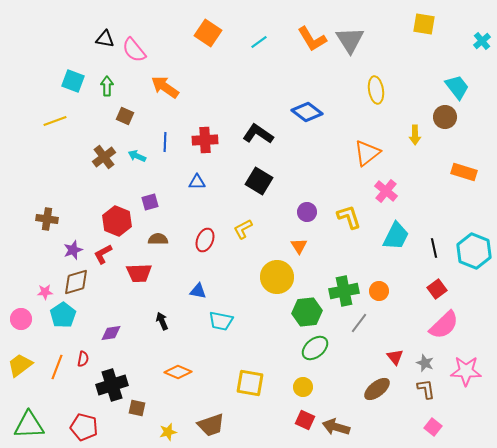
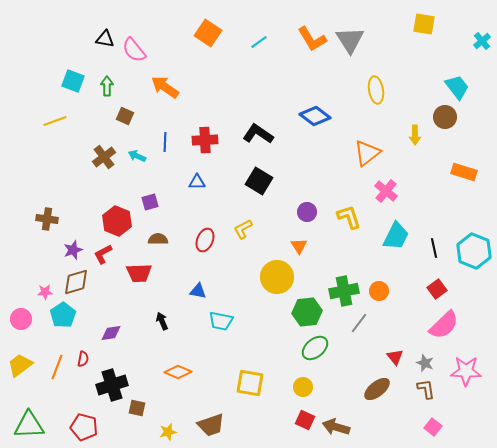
blue diamond at (307, 112): moved 8 px right, 4 px down
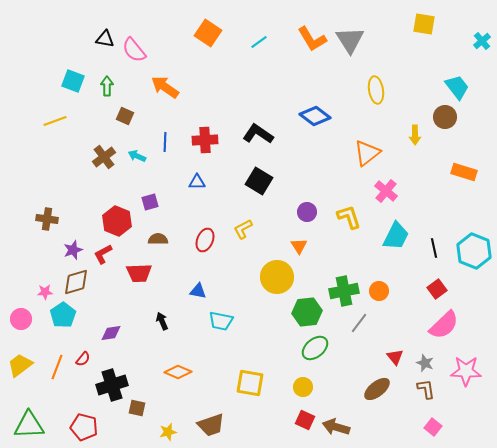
red semicircle at (83, 359): rotated 28 degrees clockwise
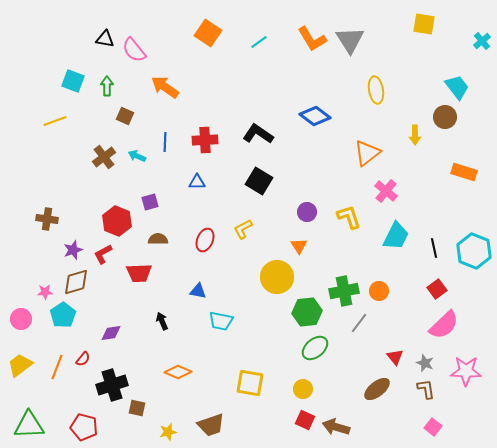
yellow circle at (303, 387): moved 2 px down
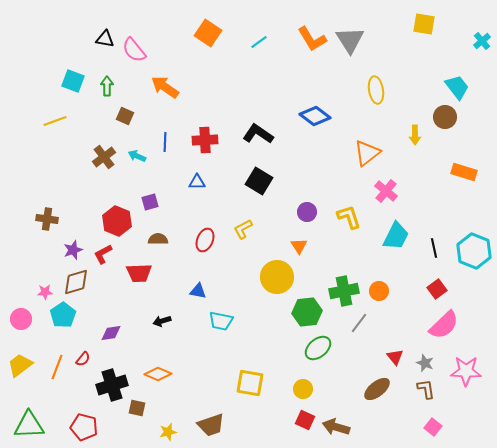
black arrow at (162, 321): rotated 84 degrees counterclockwise
green ellipse at (315, 348): moved 3 px right
orange diamond at (178, 372): moved 20 px left, 2 px down
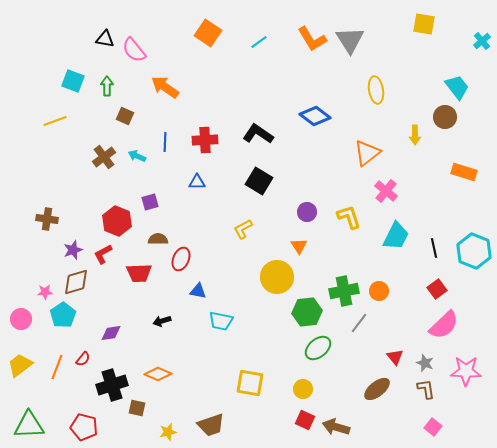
red ellipse at (205, 240): moved 24 px left, 19 px down
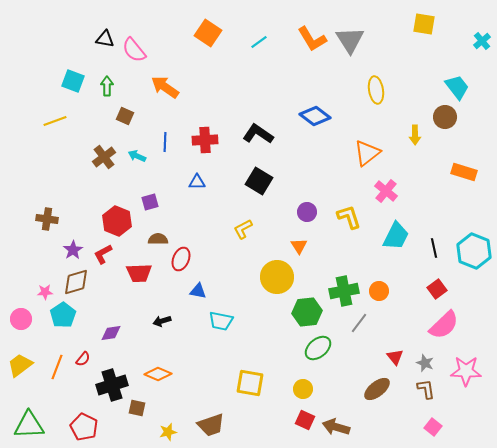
purple star at (73, 250): rotated 12 degrees counterclockwise
red pentagon at (84, 427): rotated 12 degrees clockwise
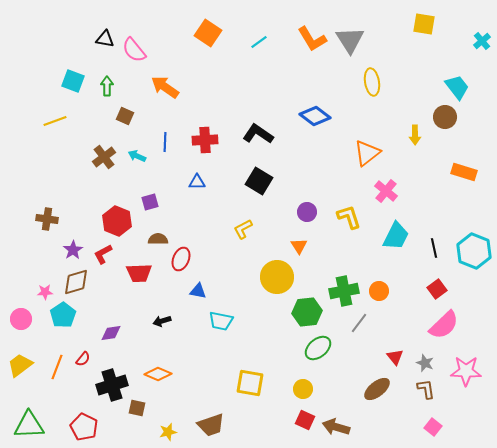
yellow ellipse at (376, 90): moved 4 px left, 8 px up
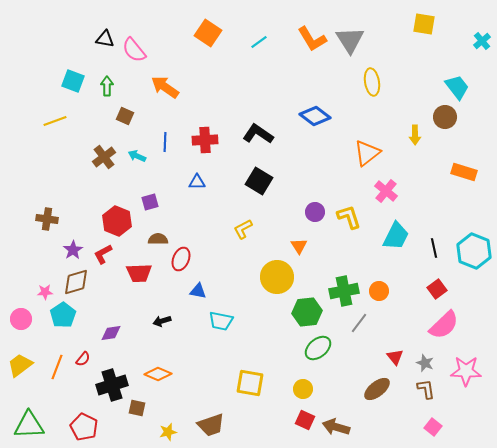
purple circle at (307, 212): moved 8 px right
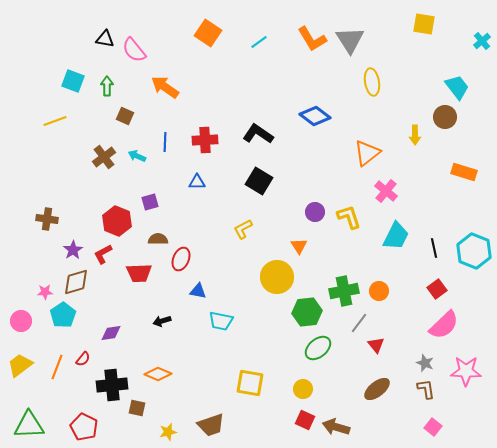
pink circle at (21, 319): moved 2 px down
red triangle at (395, 357): moved 19 px left, 12 px up
black cross at (112, 385): rotated 12 degrees clockwise
